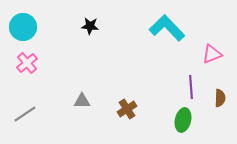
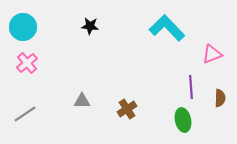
green ellipse: rotated 25 degrees counterclockwise
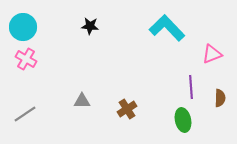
pink cross: moved 1 px left, 4 px up; rotated 20 degrees counterclockwise
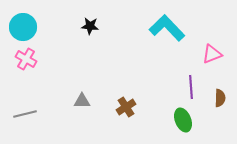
brown cross: moved 1 px left, 2 px up
gray line: rotated 20 degrees clockwise
green ellipse: rotated 10 degrees counterclockwise
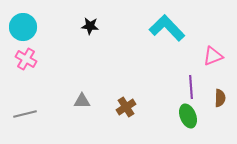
pink triangle: moved 1 px right, 2 px down
green ellipse: moved 5 px right, 4 px up
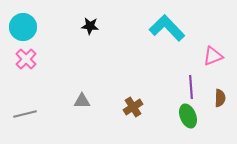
pink cross: rotated 15 degrees clockwise
brown cross: moved 7 px right
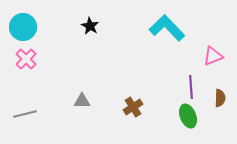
black star: rotated 24 degrees clockwise
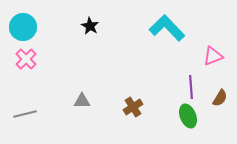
brown semicircle: rotated 30 degrees clockwise
